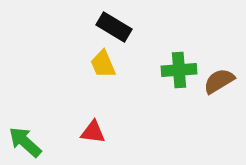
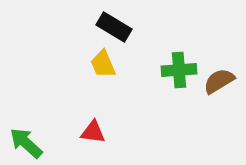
green arrow: moved 1 px right, 1 px down
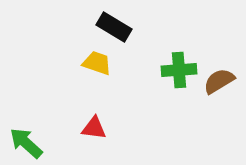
yellow trapezoid: moved 6 px left, 1 px up; rotated 132 degrees clockwise
red triangle: moved 1 px right, 4 px up
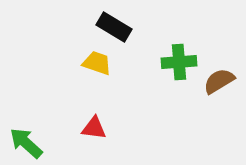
green cross: moved 8 px up
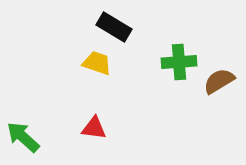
green arrow: moved 3 px left, 6 px up
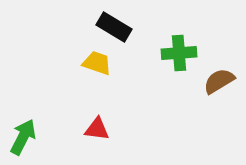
green cross: moved 9 px up
red triangle: moved 3 px right, 1 px down
green arrow: rotated 75 degrees clockwise
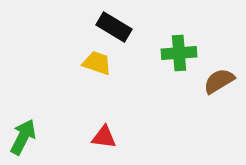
red triangle: moved 7 px right, 8 px down
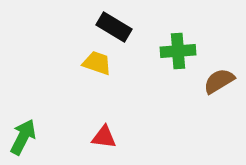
green cross: moved 1 px left, 2 px up
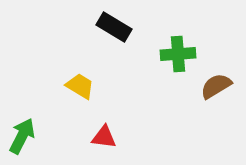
green cross: moved 3 px down
yellow trapezoid: moved 17 px left, 23 px down; rotated 12 degrees clockwise
brown semicircle: moved 3 px left, 5 px down
green arrow: moved 1 px left, 1 px up
